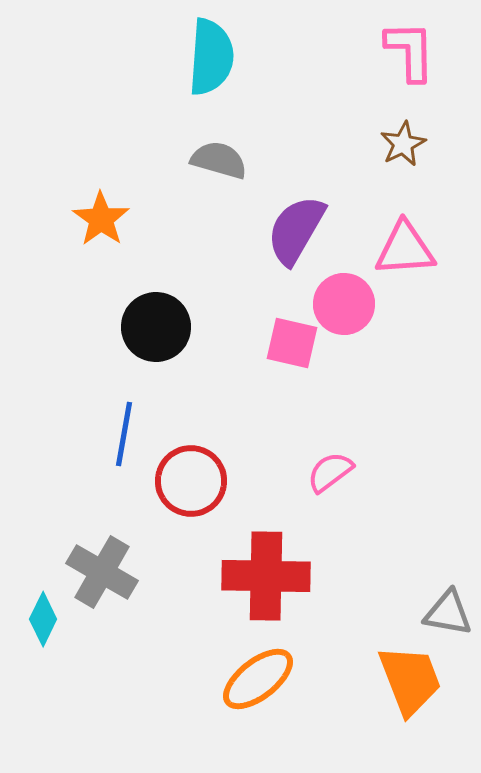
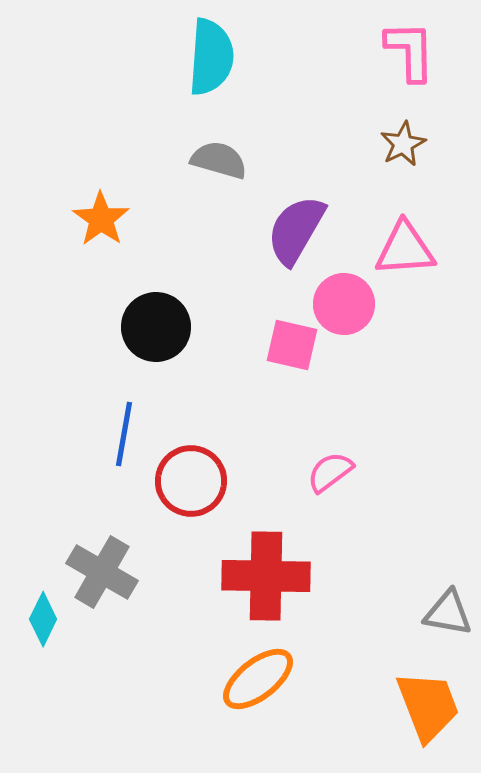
pink square: moved 2 px down
orange trapezoid: moved 18 px right, 26 px down
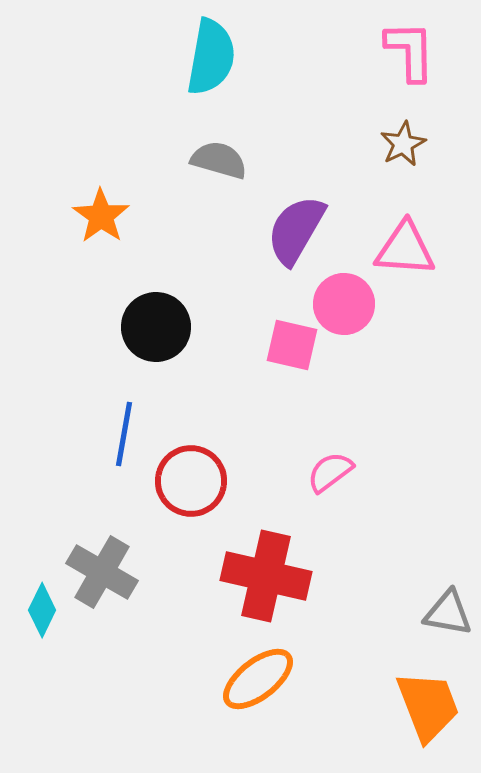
cyan semicircle: rotated 6 degrees clockwise
orange star: moved 3 px up
pink triangle: rotated 8 degrees clockwise
red cross: rotated 12 degrees clockwise
cyan diamond: moved 1 px left, 9 px up
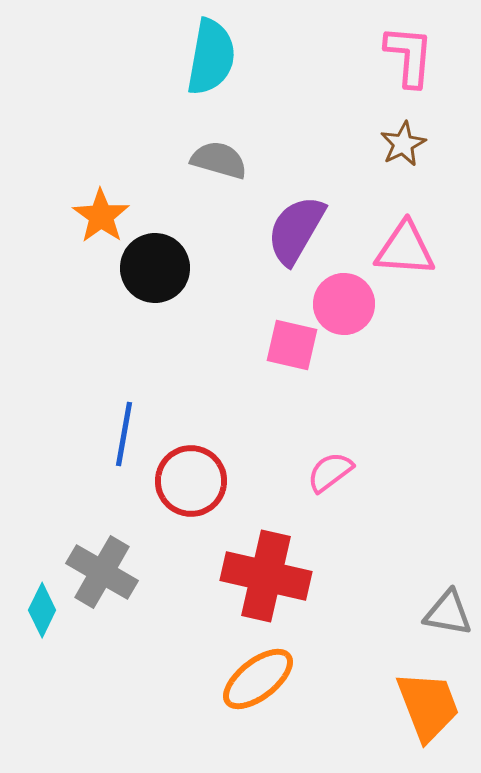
pink L-shape: moved 1 px left, 5 px down; rotated 6 degrees clockwise
black circle: moved 1 px left, 59 px up
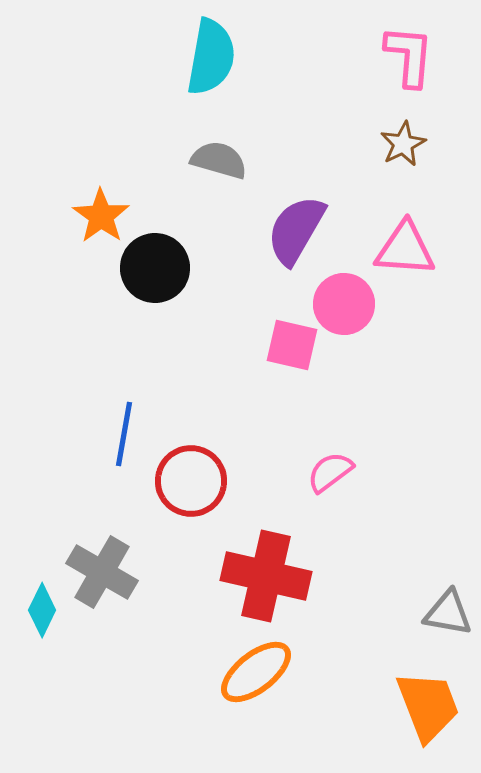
orange ellipse: moved 2 px left, 7 px up
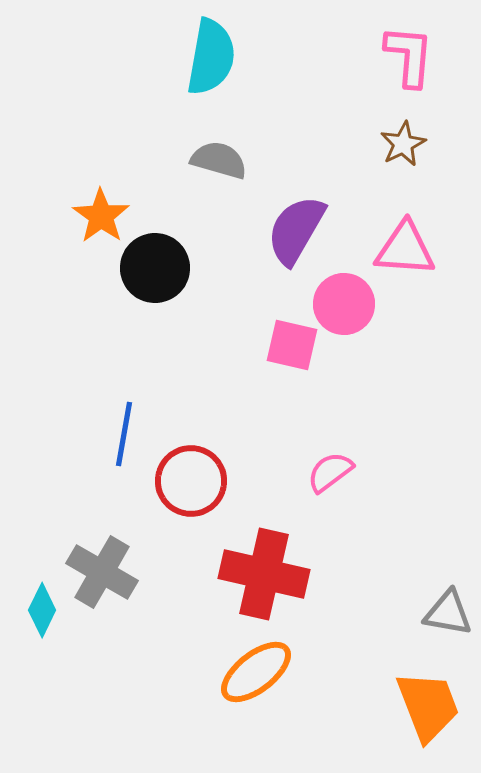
red cross: moved 2 px left, 2 px up
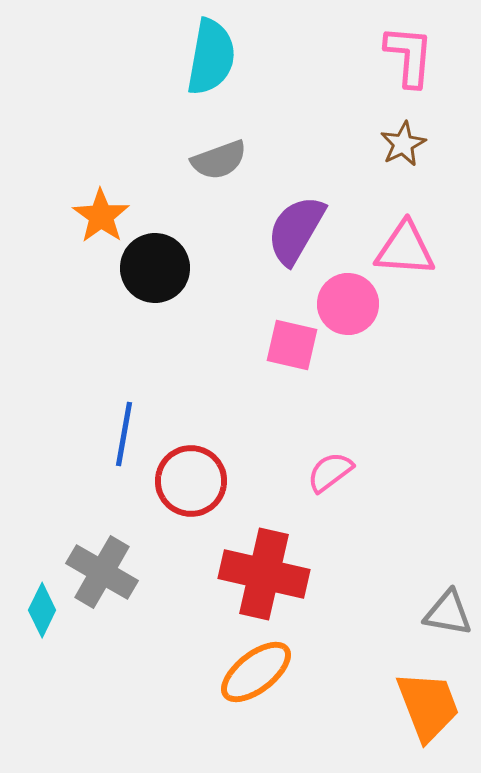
gray semicircle: rotated 144 degrees clockwise
pink circle: moved 4 px right
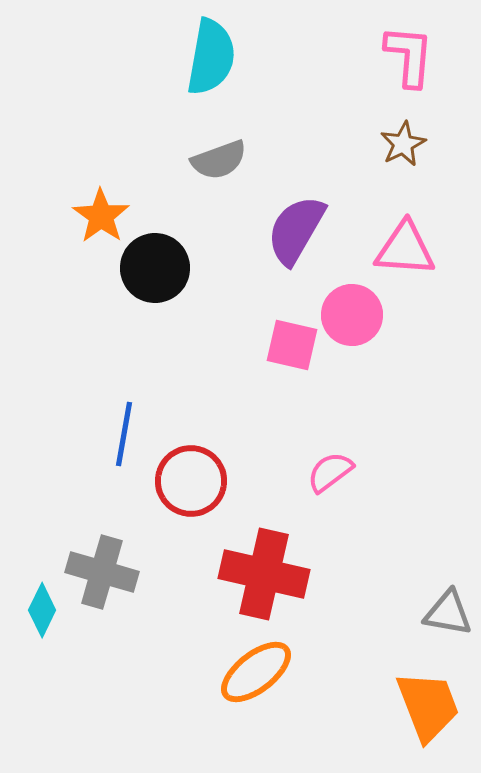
pink circle: moved 4 px right, 11 px down
gray cross: rotated 14 degrees counterclockwise
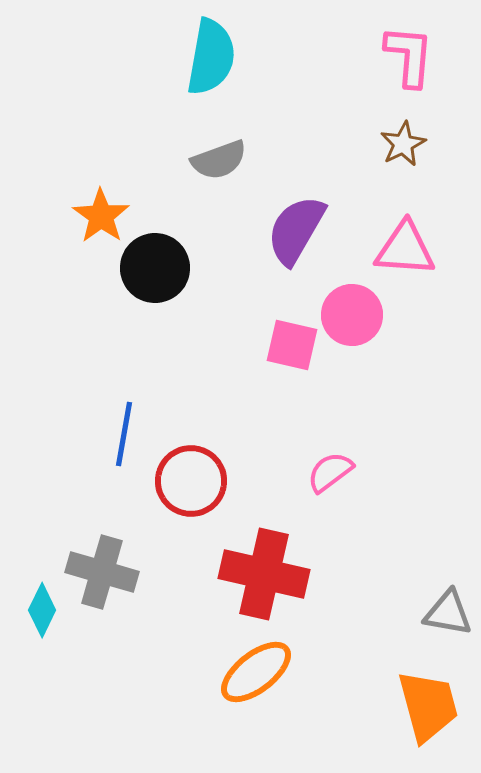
orange trapezoid: rotated 6 degrees clockwise
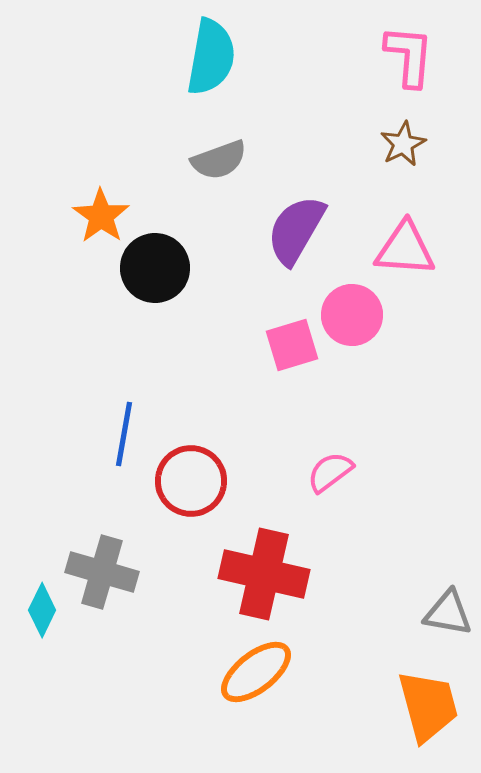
pink square: rotated 30 degrees counterclockwise
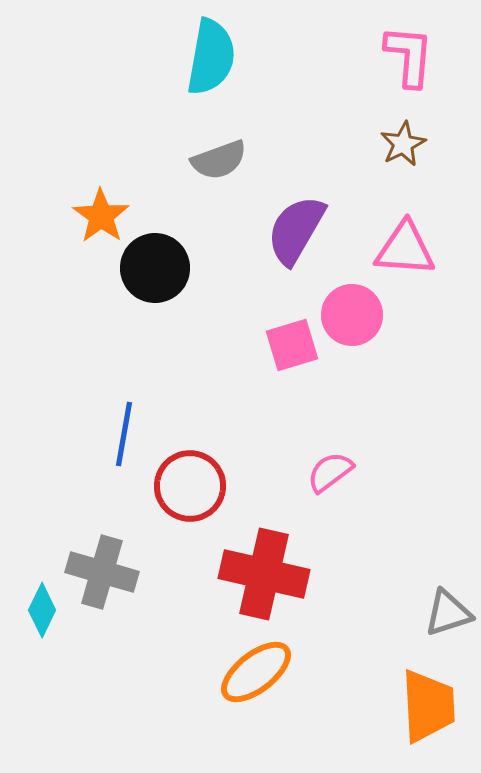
red circle: moved 1 px left, 5 px down
gray triangle: rotated 28 degrees counterclockwise
orange trapezoid: rotated 12 degrees clockwise
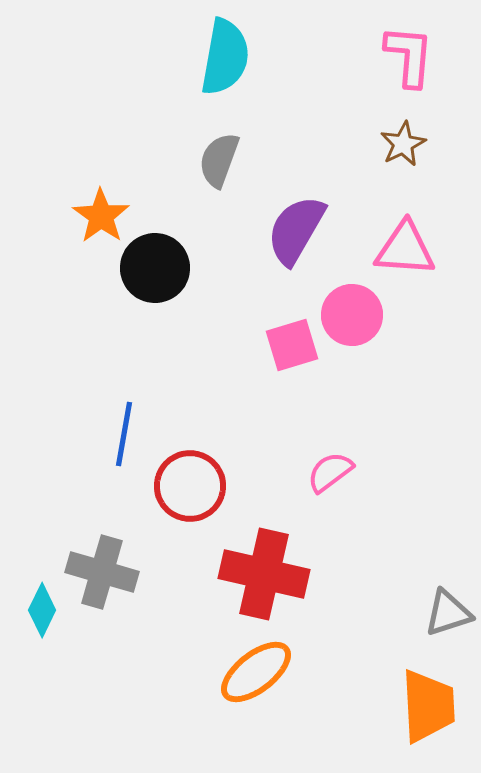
cyan semicircle: moved 14 px right
gray semicircle: rotated 130 degrees clockwise
